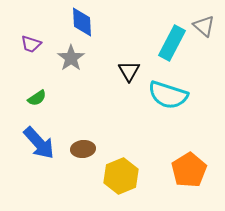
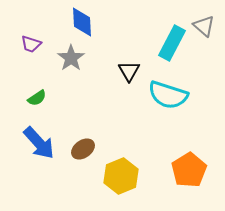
brown ellipse: rotated 30 degrees counterclockwise
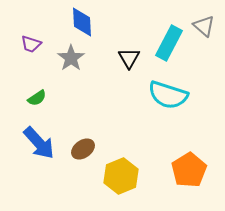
cyan rectangle: moved 3 px left
black triangle: moved 13 px up
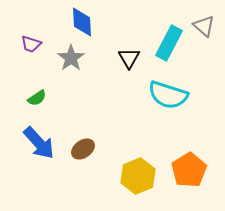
yellow hexagon: moved 17 px right
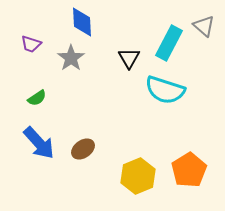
cyan semicircle: moved 3 px left, 5 px up
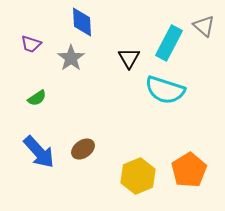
blue arrow: moved 9 px down
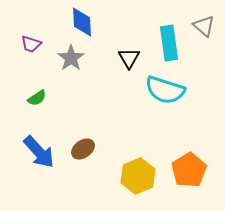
cyan rectangle: rotated 36 degrees counterclockwise
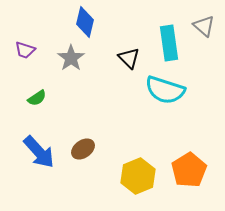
blue diamond: moved 3 px right; rotated 16 degrees clockwise
purple trapezoid: moved 6 px left, 6 px down
black triangle: rotated 15 degrees counterclockwise
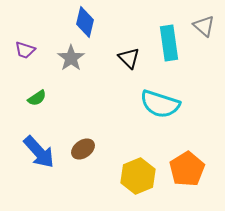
cyan semicircle: moved 5 px left, 14 px down
orange pentagon: moved 2 px left, 1 px up
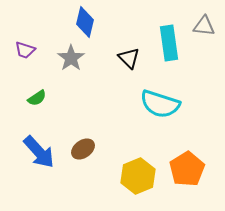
gray triangle: rotated 35 degrees counterclockwise
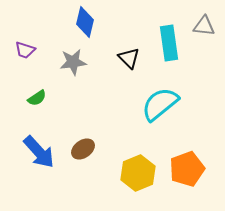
gray star: moved 2 px right, 4 px down; rotated 28 degrees clockwise
cyan semicircle: rotated 123 degrees clockwise
orange pentagon: rotated 12 degrees clockwise
yellow hexagon: moved 3 px up
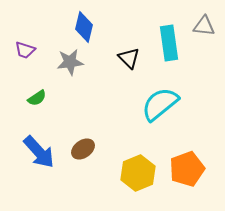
blue diamond: moved 1 px left, 5 px down
gray star: moved 3 px left
